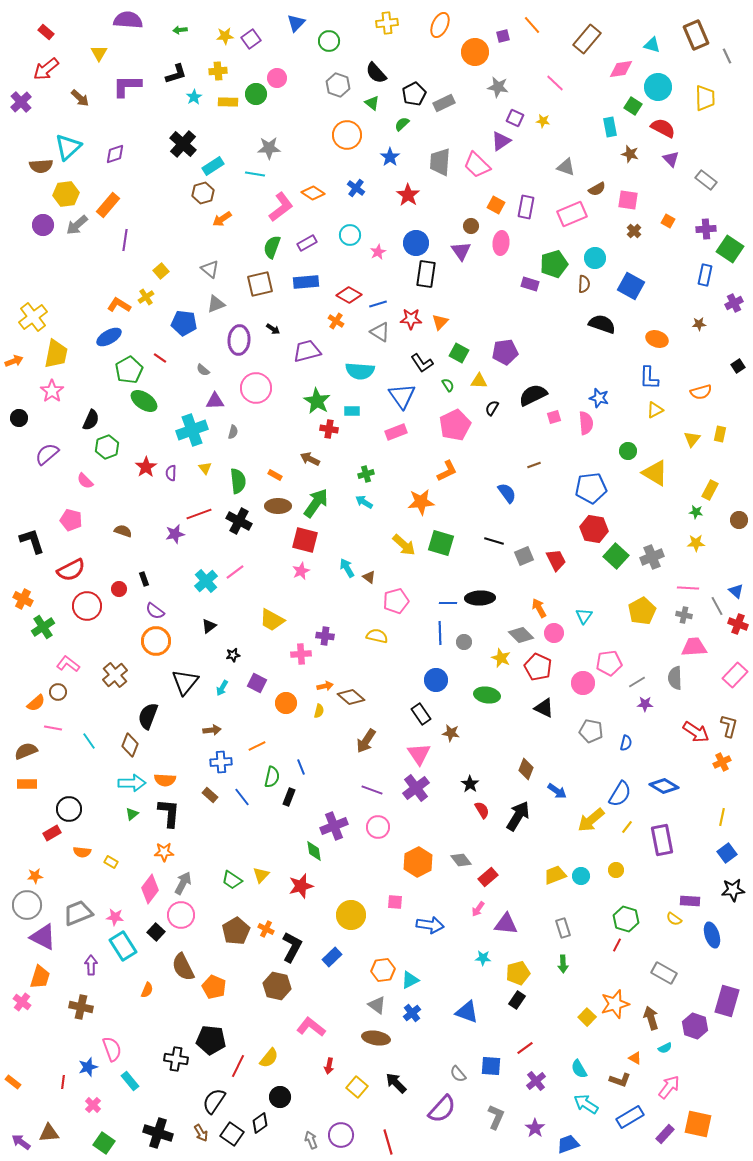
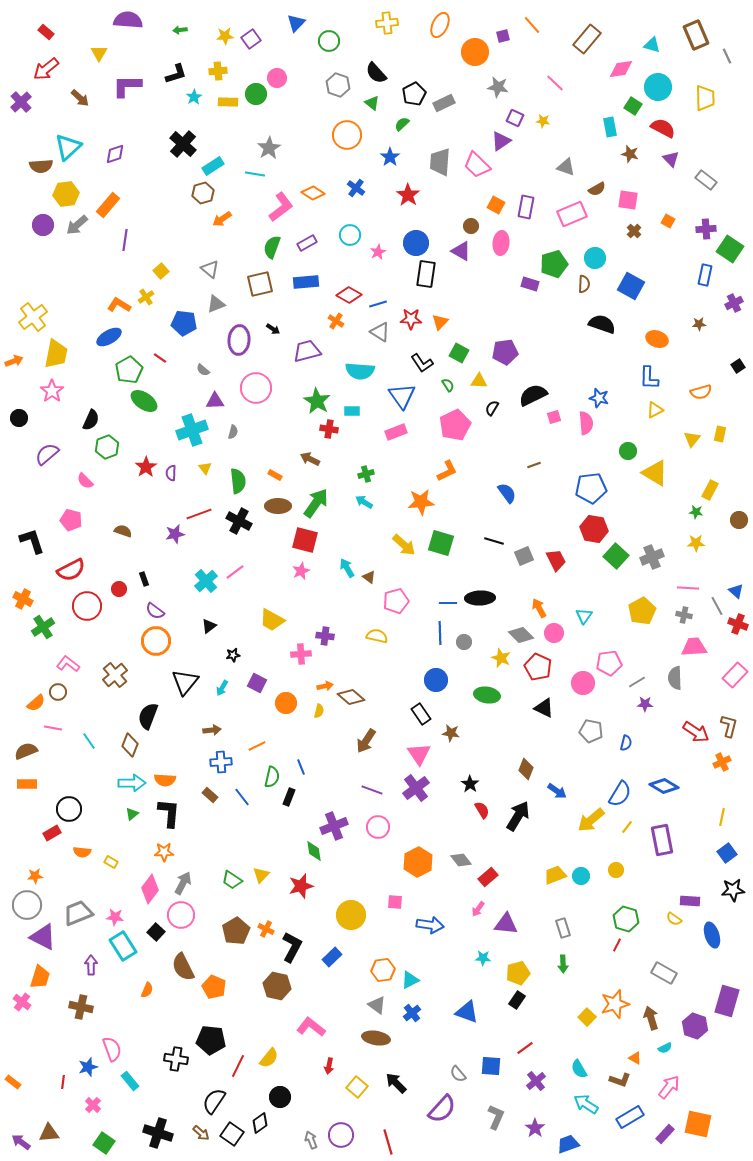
gray star at (269, 148): rotated 30 degrees counterclockwise
purple triangle at (461, 251): rotated 25 degrees counterclockwise
brown arrow at (201, 1133): rotated 18 degrees counterclockwise
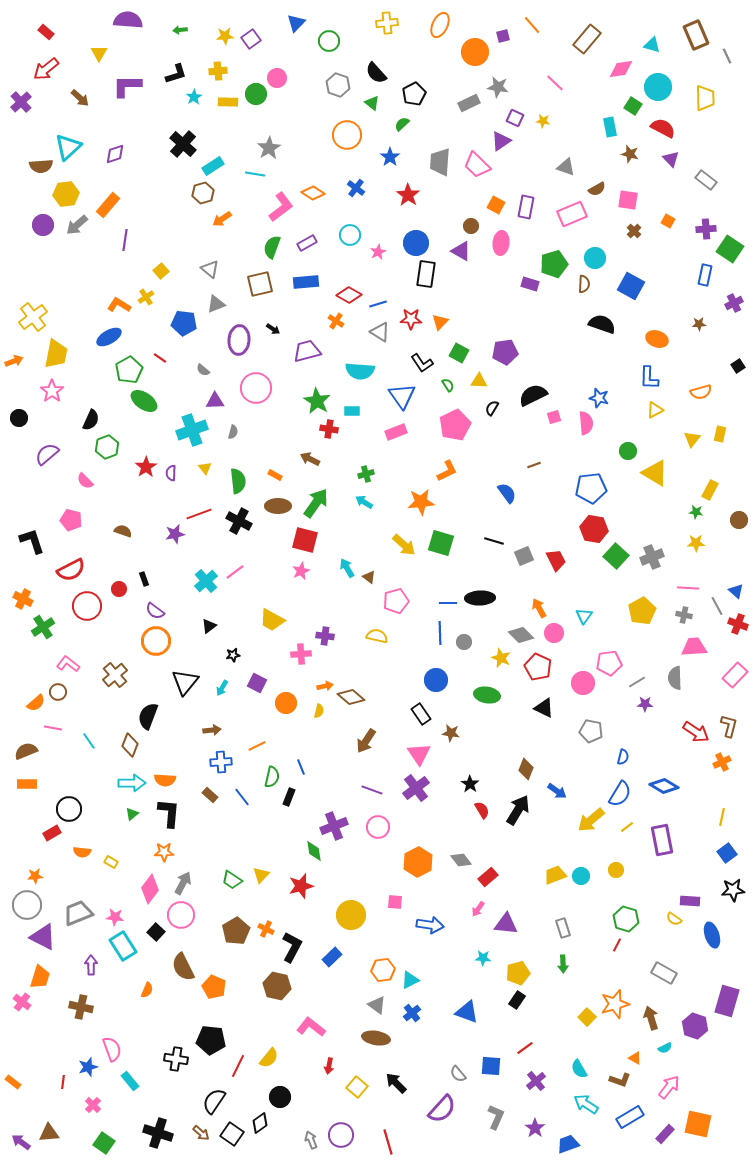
gray rectangle at (444, 103): moved 25 px right
blue semicircle at (626, 743): moved 3 px left, 14 px down
black arrow at (518, 816): moved 6 px up
yellow line at (627, 827): rotated 16 degrees clockwise
